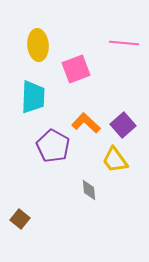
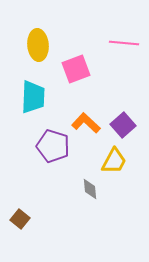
purple pentagon: rotated 12 degrees counterclockwise
yellow trapezoid: moved 1 px left, 1 px down; rotated 116 degrees counterclockwise
gray diamond: moved 1 px right, 1 px up
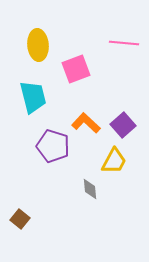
cyan trapezoid: rotated 16 degrees counterclockwise
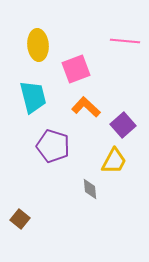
pink line: moved 1 px right, 2 px up
orange L-shape: moved 16 px up
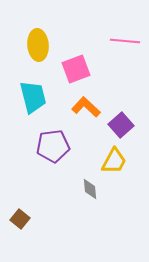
purple square: moved 2 px left
purple pentagon: rotated 24 degrees counterclockwise
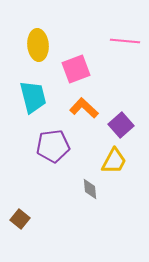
orange L-shape: moved 2 px left, 1 px down
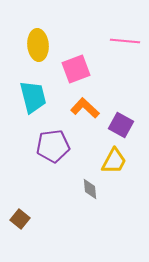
orange L-shape: moved 1 px right
purple square: rotated 20 degrees counterclockwise
